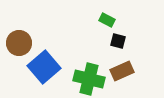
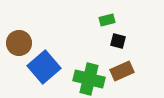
green rectangle: rotated 42 degrees counterclockwise
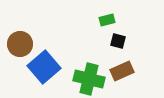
brown circle: moved 1 px right, 1 px down
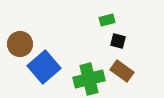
brown rectangle: rotated 60 degrees clockwise
green cross: rotated 28 degrees counterclockwise
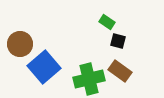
green rectangle: moved 2 px down; rotated 49 degrees clockwise
brown rectangle: moved 2 px left
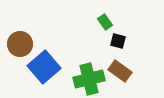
green rectangle: moved 2 px left; rotated 21 degrees clockwise
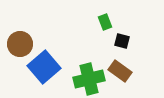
green rectangle: rotated 14 degrees clockwise
black square: moved 4 px right
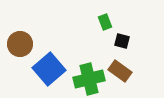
blue square: moved 5 px right, 2 px down
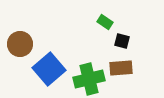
green rectangle: rotated 35 degrees counterclockwise
brown rectangle: moved 1 px right, 3 px up; rotated 40 degrees counterclockwise
